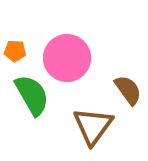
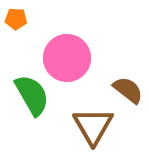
orange pentagon: moved 1 px right, 32 px up
brown semicircle: rotated 16 degrees counterclockwise
brown triangle: rotated 6 degrees counterclockwise
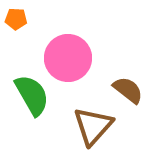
pink circle: moved 1 px right
brown triangle: rotated 12 degrees clockwise
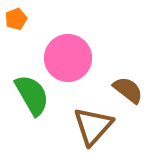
orange pentagon: rotated 25 degrees counterclockwise
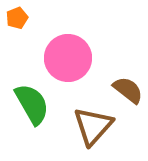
orange pentagon: moved 1 px right, 1 px up
green semicircle: moved 9 px down
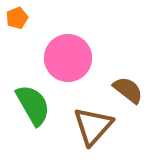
green semicircle: moved 1 px right, 1 px down
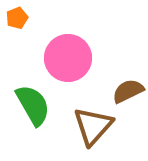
brown semicircle: moved 1 px down; rotated 64 degrees counterclockwise
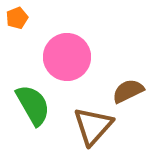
pink circle: moved 1 px left, 1 px up
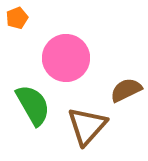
pink circle: moved 1 px left, 1 px down
brown semicircle: moved 2 px left, 1 px up
brown triangle: moved 6 px left
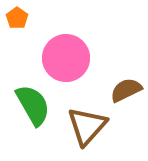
orange pentagon: rotated 15 degrees counterclockwise
